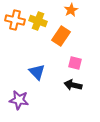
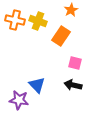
blue triangle: moved 13 px down
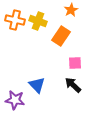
pink square: rotated 16 degrees counterclockwise
black arrow: rotated 30 degrees clockwise
purple star: moved 4 px left
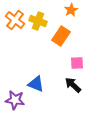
orange cross: rotated 24 degrees clockwise
pink square: moved 2 px right
blue triangle: moved 1 px left, 1 px up; rotated 24 degrees counterclockwise
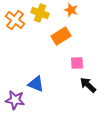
orange star: rotated 24 degrees counterclockwise
yellow cross: moved 2 px right, 8 px up
orange rectangle: rotated 24 degrees clockwise
black arrow: moved 15 px right
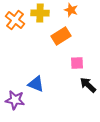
yellow cross: rotated 18 degrees counterclockwise
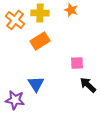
orange rectangle: moved 21 px left, 5 px down
blue triangle: rotated 36 degrees clockwise
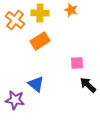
blue triangle: rotated 18 degrees counterclockwise
